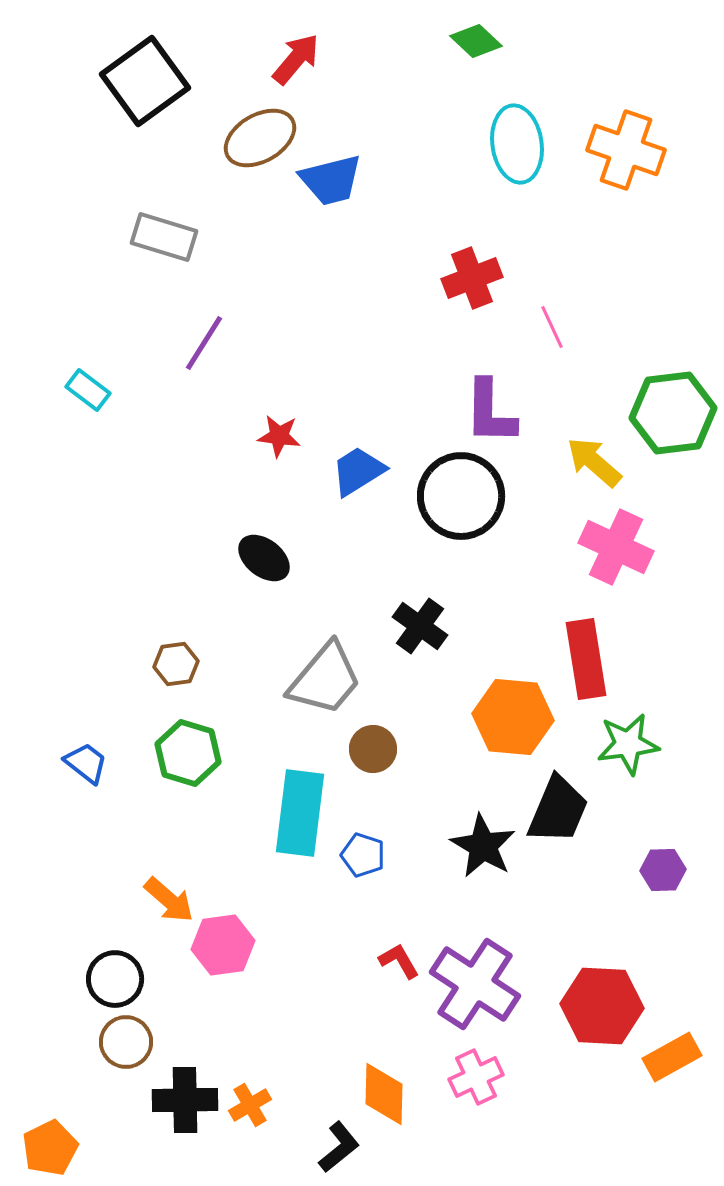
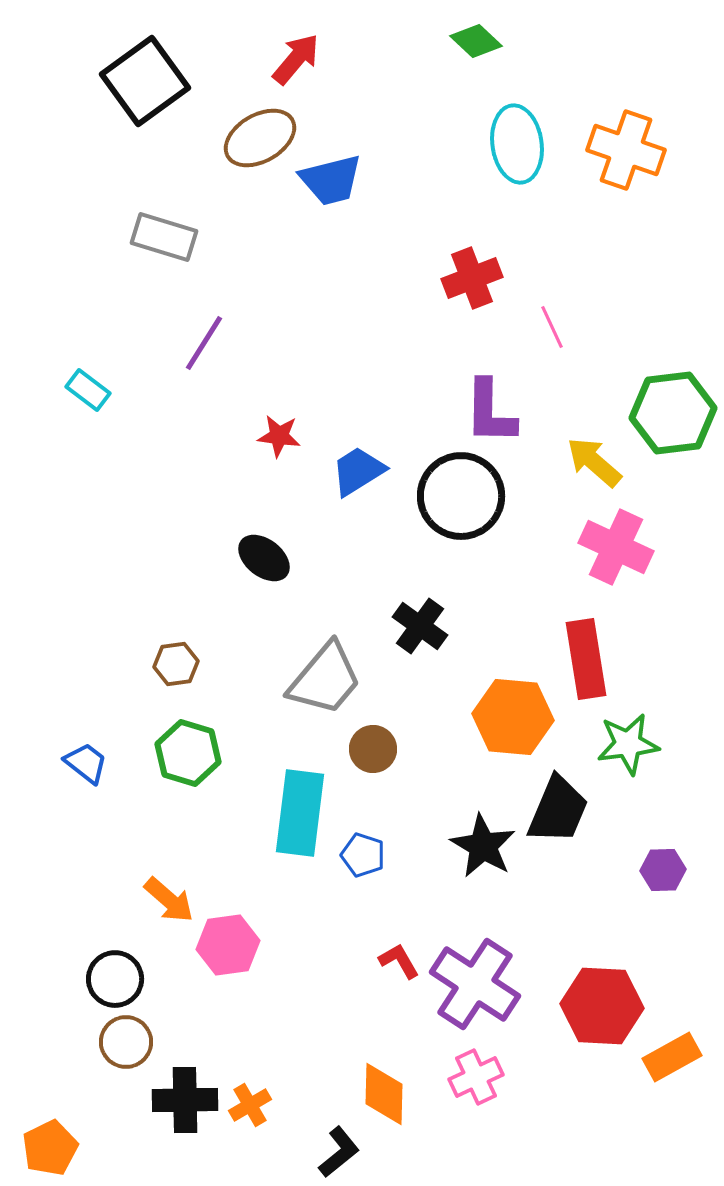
pink hexagon at (223, 945): moved 5 px right
black L-shape at (339, 1147): moved 5 px down
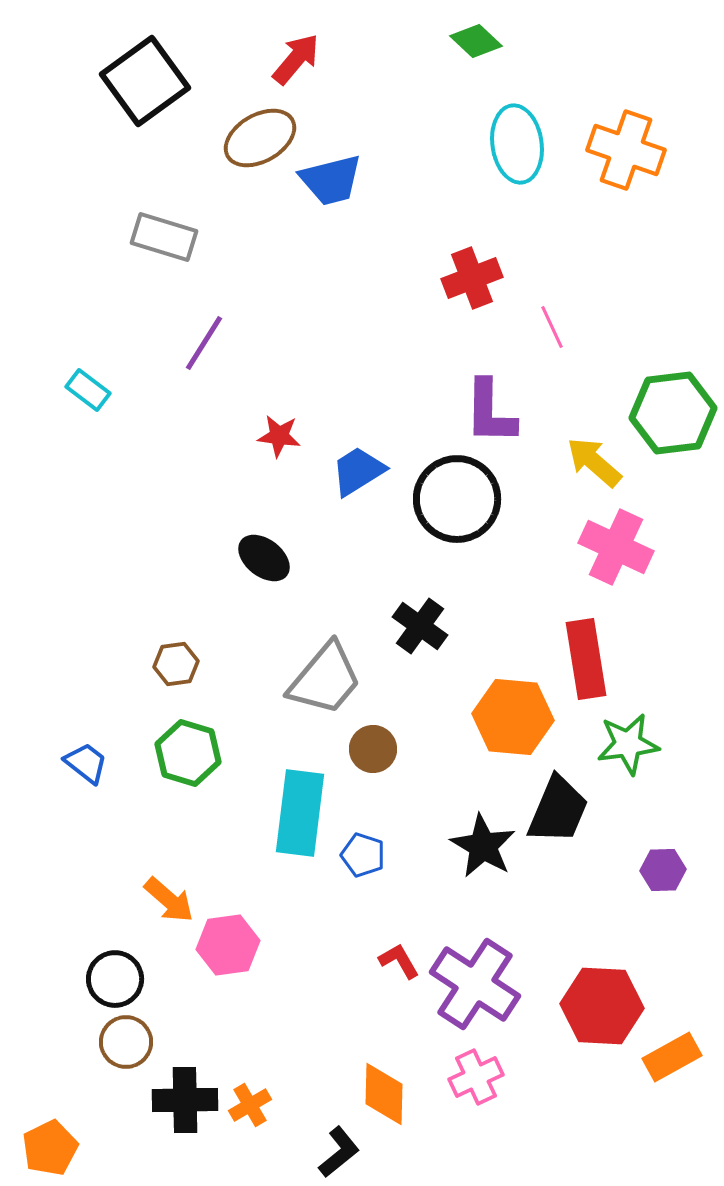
black circle at (461, 496): moved 4 px left, 3 px down
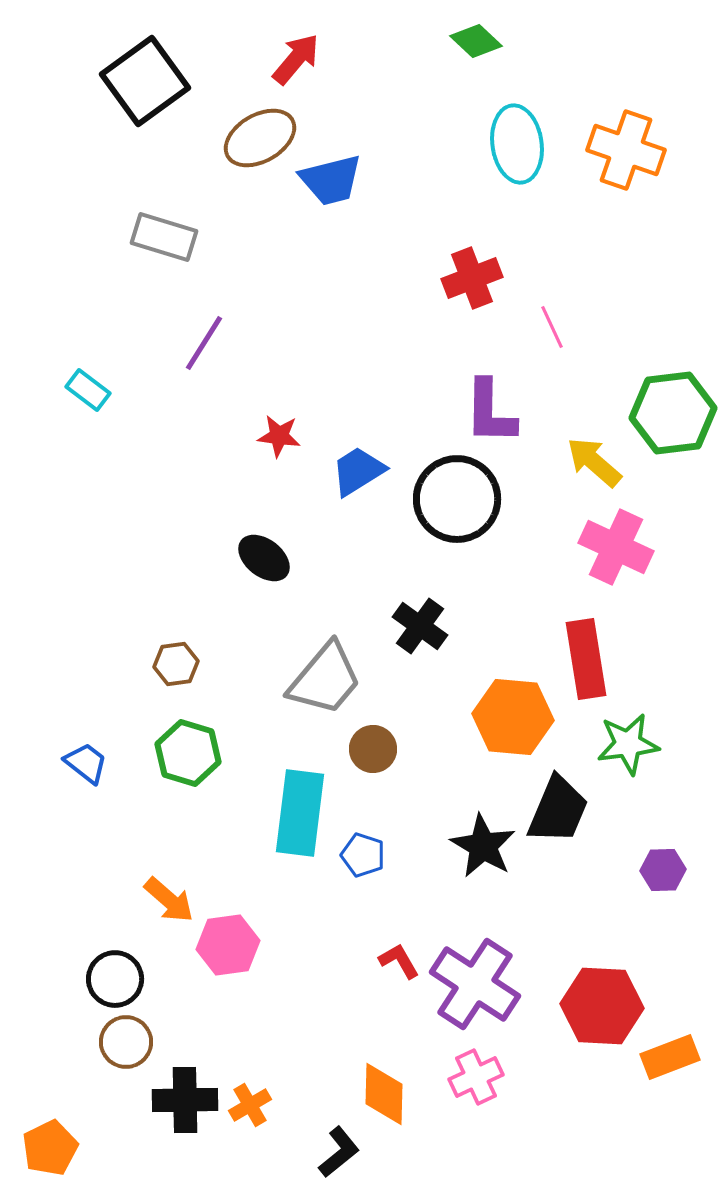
orange rectangle at (672, 1057): moved 2 px left; rotated 8 degrees clockwise
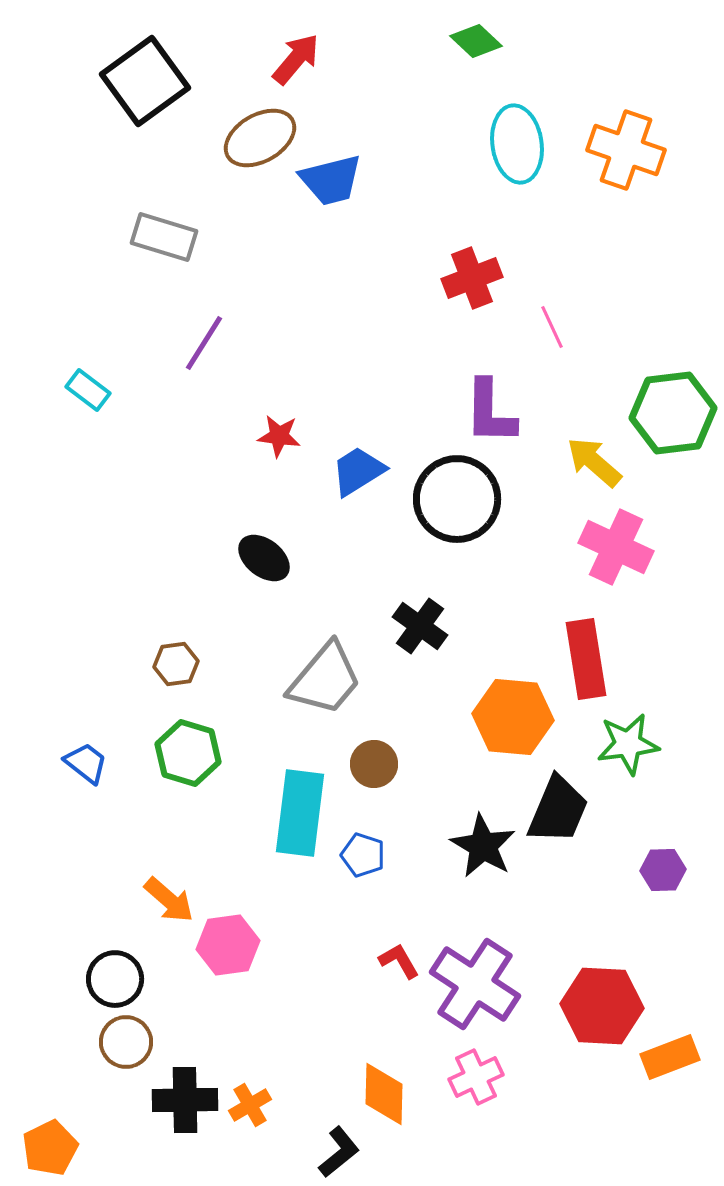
brown circle at (373, 749): moved 1 px right, 15 px down
